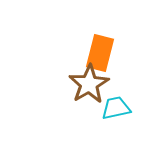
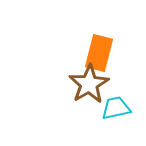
orange rectangle: moved 1 px left
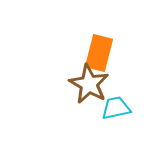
brown star: rotated 12 degrees counterclockwise
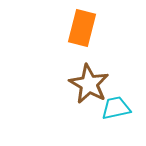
orange rectangle: moved 17 px left, 25 px up
